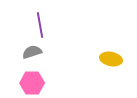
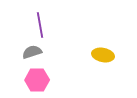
yellow ellipse: moved 8 px left, 4 px up
pink hexagon: moved 5 px right, 3 px up
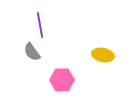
gray semicircle: rotated 108 degrees counterclockwise
pink hexagon: moved 25 px right
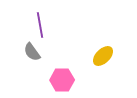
yellow ellipse: moved 1 px down; rotated 55 degrees counterclockwise
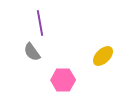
purple line: moved 2 px up
pink hexagon: moved 1 px right
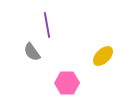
purple line: moved 7 px right, 2 px down
pink hexagon: moved 4 px right, 3 px down
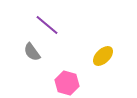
purple line: rotated 40 degrees counterclockwise
pink hexagon: rotated 15 degrees clockwise
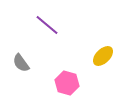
gray semicircle: moved 11 px left, 11 px down
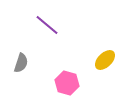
yellow ellipse: moved 2 px right, 4 px down
gray semicircle: rotated 126 degrees counterclockwise
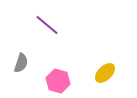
yellow ellipse: moved 13 px down
pink hexagon: moved 9 px left, 2 px up
